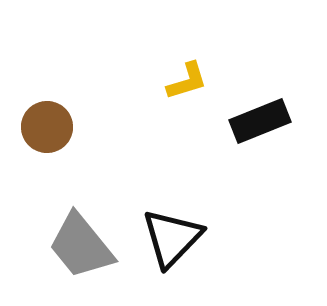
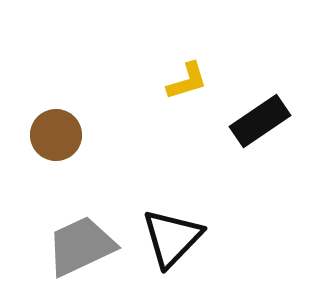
black rectangle: rotated 12 degrees counterclockwise
brown circle: moved 9 px right, 8 px down
gray trapezoid: rotated 104 degrees clockwise
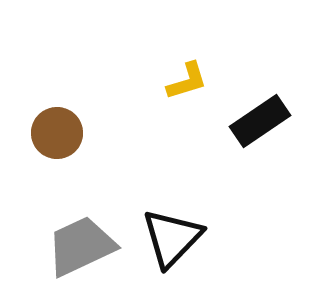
brown circle: moved 1 px right, 2 px up
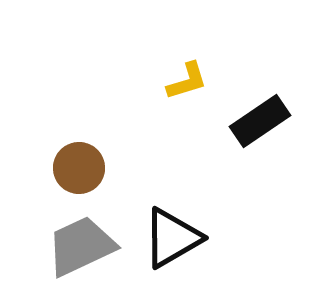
brown circle: moved 22 px right, 35 px down
black triangle: rotated 16 degrees clockwise
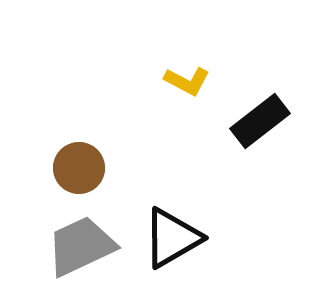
yellow L-shape: rotated 45 degrees clockwise
black rectangle: rotated 4 degrees counterclockwise
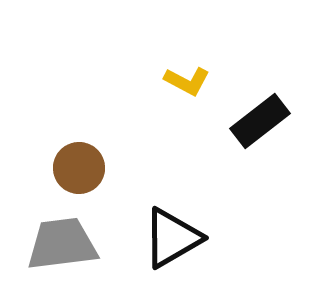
gray trapezoid: moved 19 px left, 2 px up; rotated 18 degrees clockwise
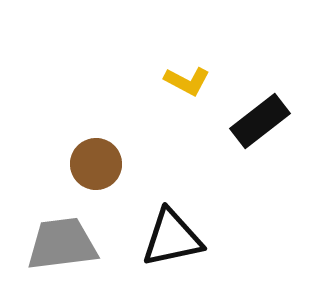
brown circle: moved 17 px right, 4 px up
black triangle: rotated 18 degrees clockwise
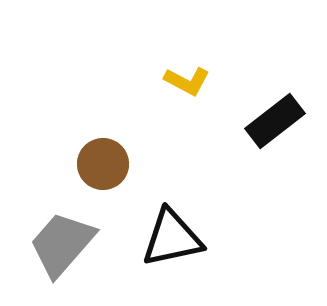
black rectangle: moved 15 px right
brown circle: moved 7 px right
gray trapezoid: rotated 42 degrees counterclockwise
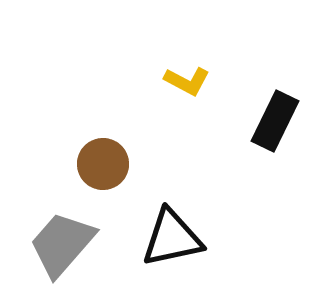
black rectangle: rotated 26 degrees counterclockwise
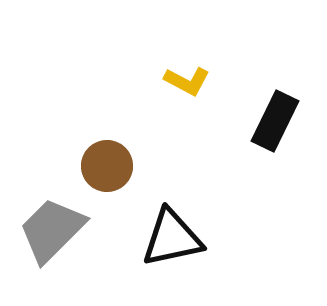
brown circle: moved 4 px right, 2 px down
gray trapezoid: moved 10 px left, 14 px up; rotated 4 degrees clockwise
